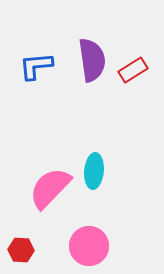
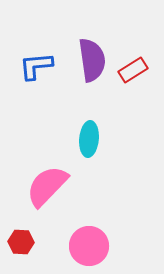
cyan ellipse: moved 5 px left, 32 px up
pink semicircle: moved 3 px left, 2 px up
red hexagon: moved 8 px up
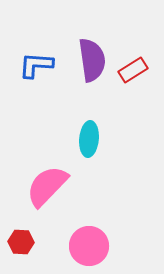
blue L-shape: moved 1 px up; rotated 9 degrees clockwise
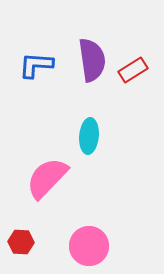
cyan ellipse: moved 3 px up
pink semicircle: moved 8 px up
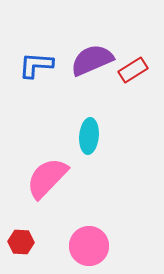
purple semicircle: rotated 105 degrees counterclockwise
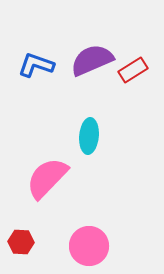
blue L-shape: rotated 15 degrees clockwise
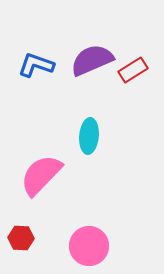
pink semicircle: moved 6 px left, 3 px up
red hexagon: moved 4 px up
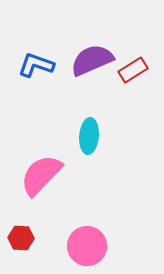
pink circle: moved 2 px left
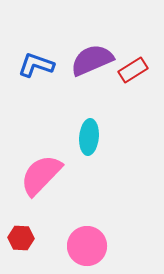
cyan ellipse: moved 1 px down
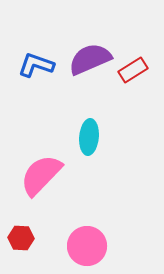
purple semicircle: moved 2 px left, 1 px up
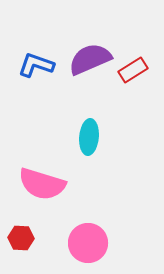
pink semicircle: moved 1 px right, 9 px down; rotated 117 degrees counterclockwise
pink circle: moved 1 px right, 3 px up
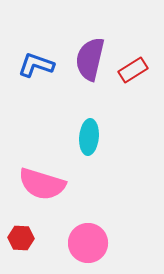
purple semicircle: rotated 54 degrees counterclockwise
